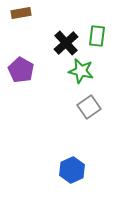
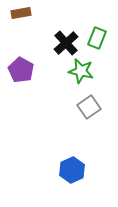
green rectangle: moved 2 px down; rotated 15 degrees clockwise
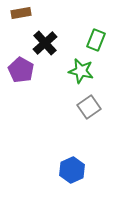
green rectangle: moved 1 px left, 2 px down
black cross: moved 21 px left
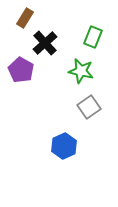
brown rectangle: moved 4 px right, 5 px down; rotated 48 degrees counterclockwise
green rectangle: moved 3 px left, 3 px up
blue hexagon: moved 8 px left, 24 px up
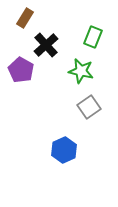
black cross: moved 1 px right, 2 px down
blue hexagon: moved 4 px down
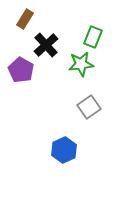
brown rectangle: moved 1 px down
green star: moved 7 px up; rotated 20 degrees counterclockwise
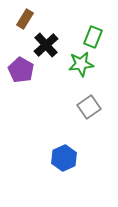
blue hexagon: moved 8 px down
